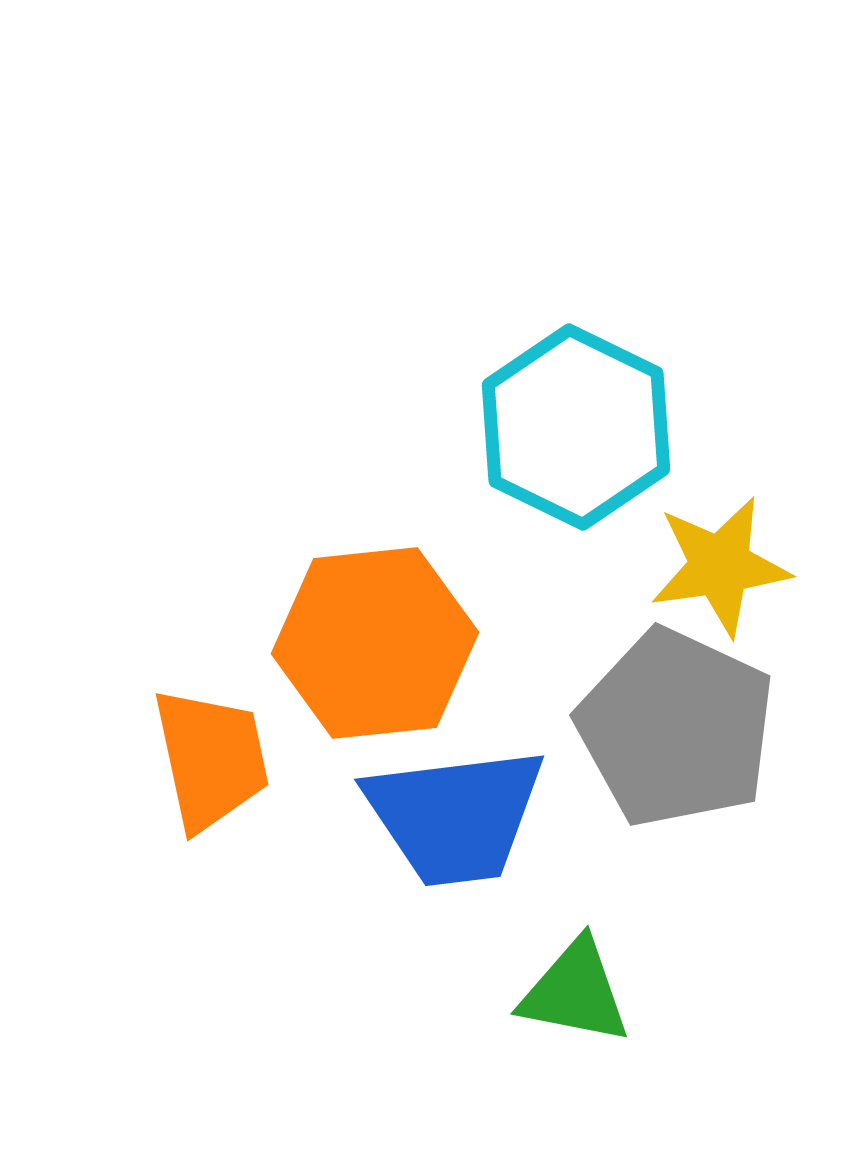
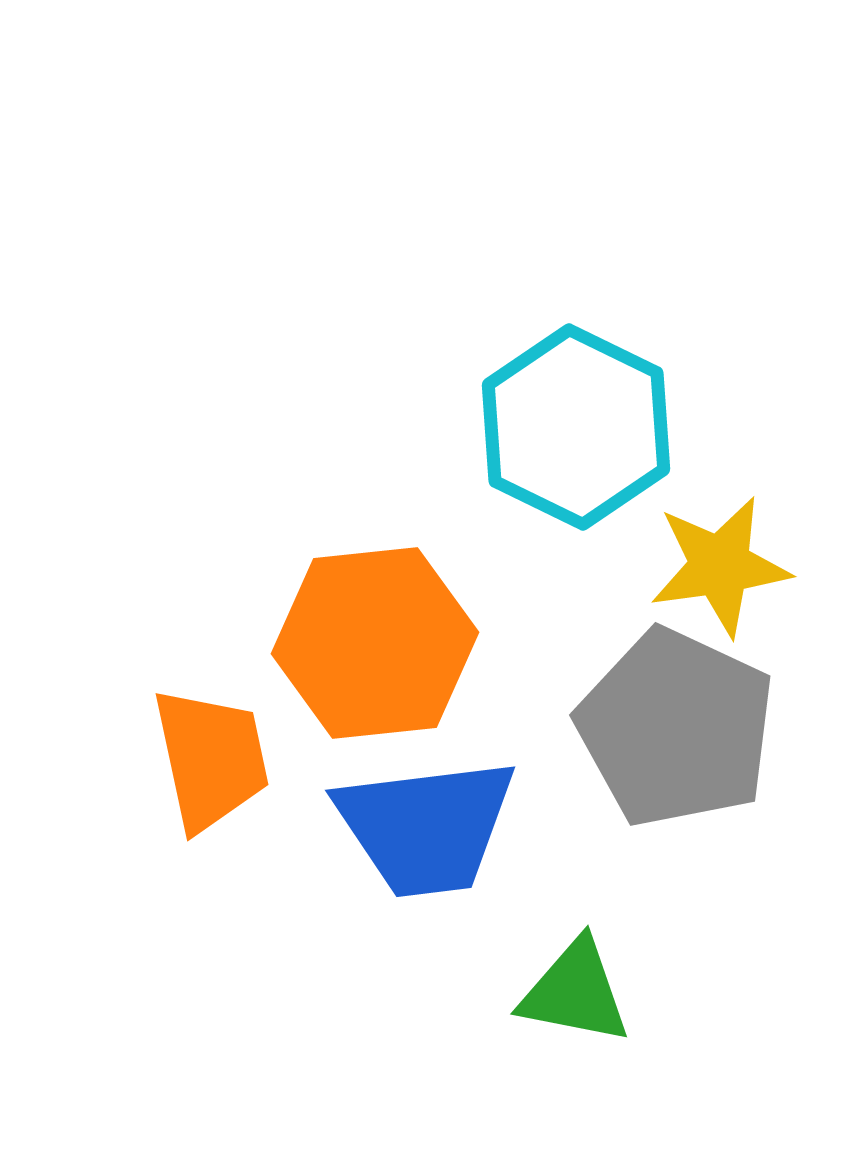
blue trapezoid: moved 29 px left, 11 px down
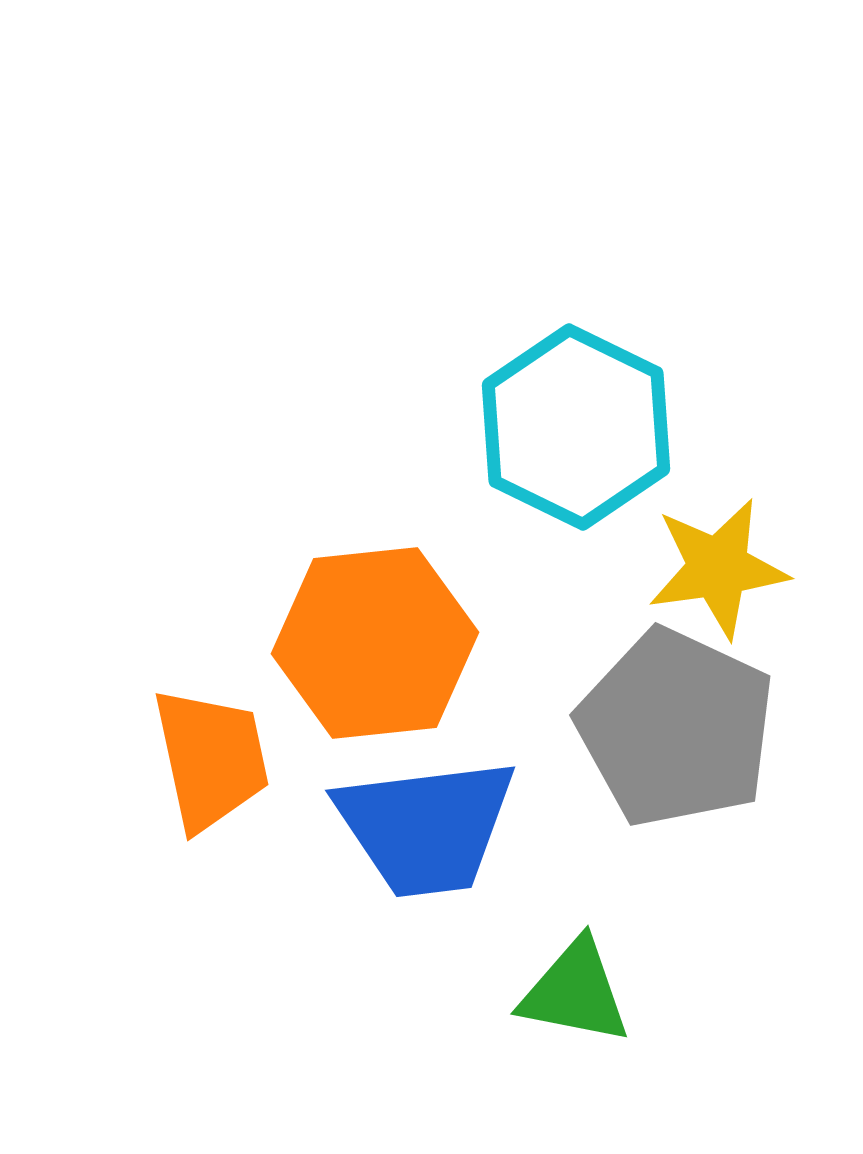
yellow star: moved 2 px left, 2 px down
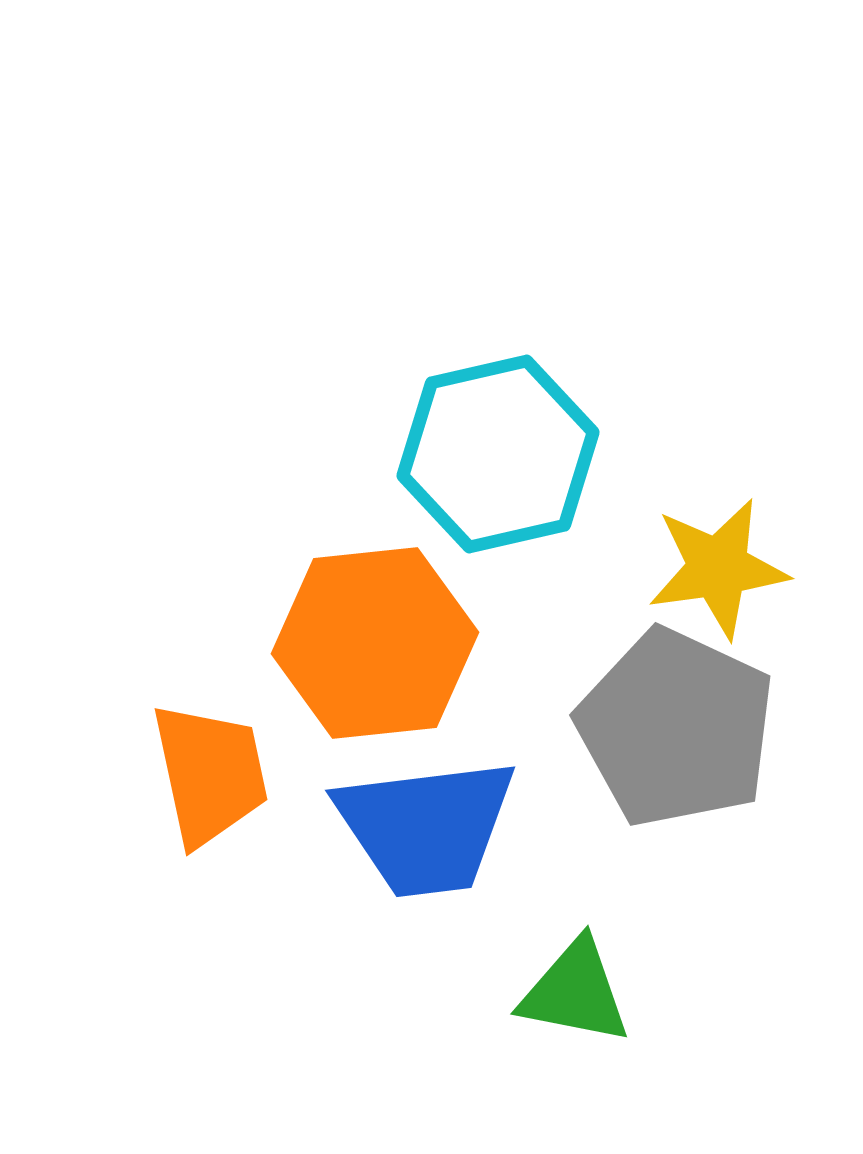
cyan hexagon: moved 78 px left, 27 px down; rotated 21 degrees clockwise
orange trapezoid: moved 1 px left, 15 px down
